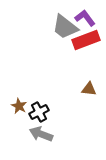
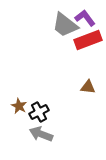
gray trapezoid: moved 2 px up
red rectangle: moved 2 px right
brown triangle: moved 1 px left, 2 px up
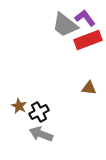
brown triangle: moved 1 px right, 1 px down
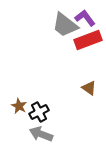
brown triangle: rotated 28 degrees clockwise
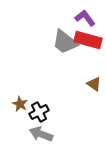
gray trapezoid: moved 17 px down
red rectangle: rotated 36 degrees clockwise
brown triangle: moved 5 px right, 4 px up
brown star: moved 1 px right, 2 px up
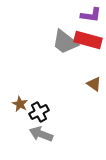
purple L-shape: moved 6 px right, 3 px up; rotated 135 degrees clockwise
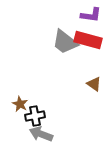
black cross: moved 4 px left, 4 px down; rotated 18 degrees clockwise
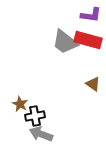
brown triangle: moved 1 px left
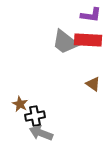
red rectangle: rotated 12 degrees counterclockwise
gray arrow: moved 1 px up
